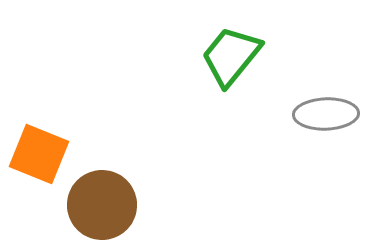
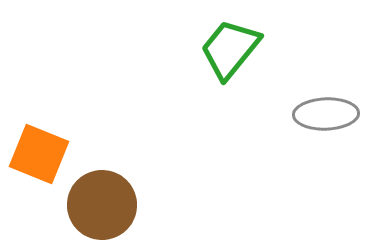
green trapezoid: moved 1 px left, 7 px up
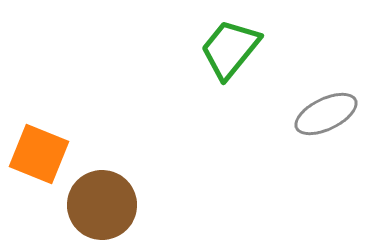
gray ellipse: rotated 24 degrees counterclockwise
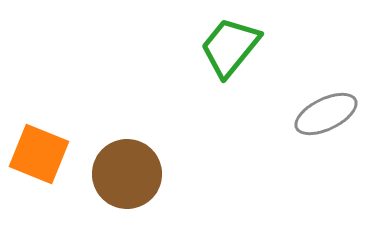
green trapezoid: moved 2 px up
brown circle: moved 25 px right, 31 px up
